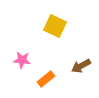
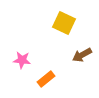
yellow square: moved 9 px right, 3 px up
brown arrow: moved 1 px right, 11 px up
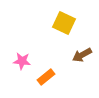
pink star: moved 1 px down
orange rectangle: moved 2 px up
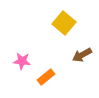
yellow square: rotated 15 degrees clockwise
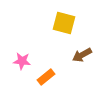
yellow square: rotated 25 degrees counterclockwise
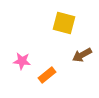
orange rectangle: moved 1 px right, 2 px up
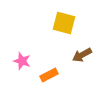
pink star: rotated 12 degrees clockwise
orange rectangle: moved 2 px right; rotated 12 degrees clockwise
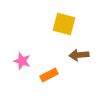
yellow square: moved 1 px down
brown arrow: moved 3 px left; rotated 24 degrees clockwise
